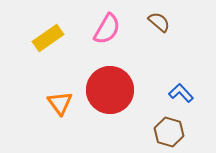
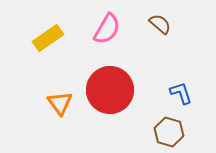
brown semicircle: moved 1 px right, 2 px down
blue L-shape: rotated 25 degrees clockwise
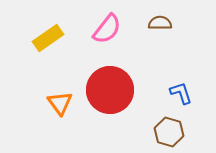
brown semicircle: moved 1 px up; rotated 40 degrees counterclockwise
pink semicircle: rotated 8 degrees clockwise
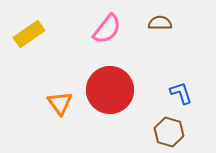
yellow rectangle: moved 19 px left, 4 px up
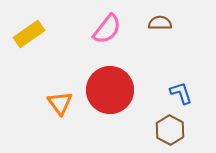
brown hexagon: moved 1 px right, 2 px up; rotated 12 degrees clockwise
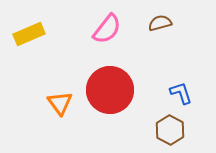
brown semicircle: rotated 15 degrees counterclockwise
yellow rectangle: rotated 12 degrees clockwise
